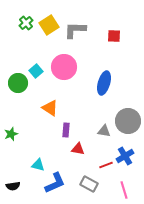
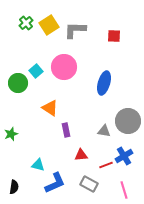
purple rectangle: rotated 16 degrees counterclockwise
red triangle: moved 3 px right, 6 px down; rotated 16 degrees counterclockwise
blue cross: moved 1 px left
black semicircle: moved 1 px right, 1 px down; rotated 72 degrees counterclockwise
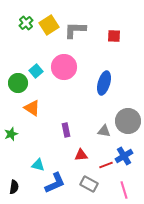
orange triangle: moved 18 px left
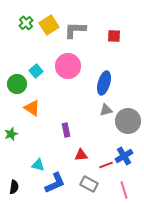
pink circle: moved 4 px right, 1 px up
green circle: moved 1 px left, 1 px down
gray triangle: moved 2 px right, 21 px up; rotated 24 degrees counterclockwise
